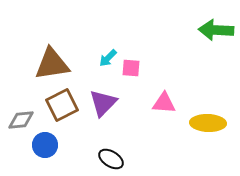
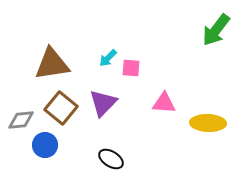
green arrow: rotated 56 degrees counterclockwise
brown square: moved 1 px left, 3 px down; rotated 24 degrees counterclockwise
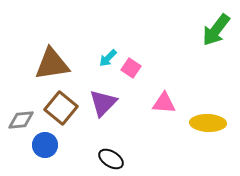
pink square: rotated 30 degrees clockwise
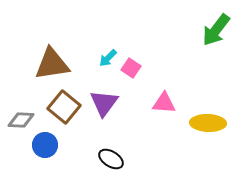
purple triangle: moved 1 px right; rotated 8 degrees counterclockwise
brown square: moved 3 px right, 1 px up
gray diamond: rotated 8 degrees clockwise
